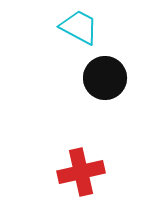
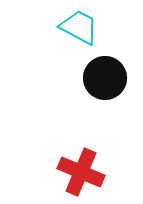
red cross: rotated 36 degrees clockwise
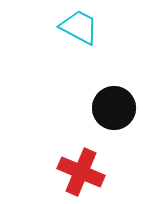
black circle: moved 9 px right, 30 px down
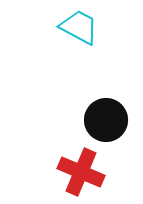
black circle: moved 8 px left, 12 px down
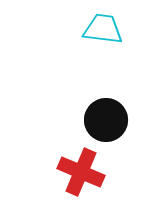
cyan trapezoid: moved 24 px right, 2 px down; rotated 21 degrees counterclockwise
